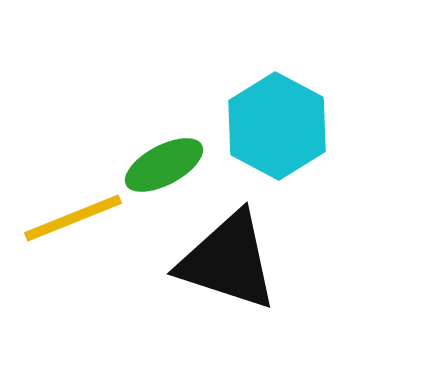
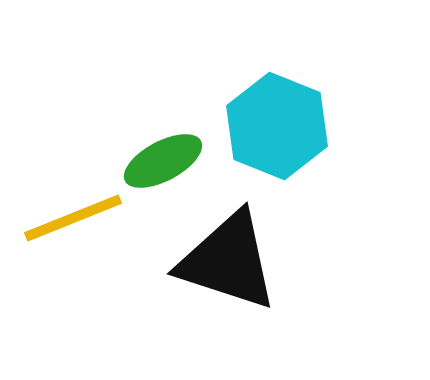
cyan hexagon: rotated 6 degrees counterclockwise
green ellipse: moved 1 px left, 4 px up
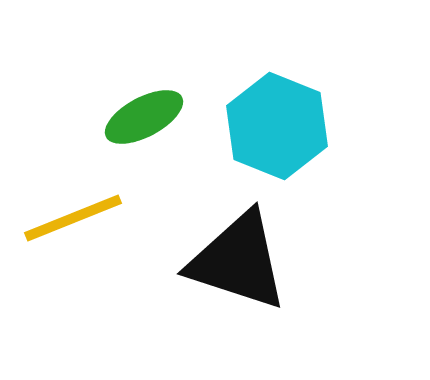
green ellipse: moved 19 px left, 44 px up
black triangle: moved 10 px right
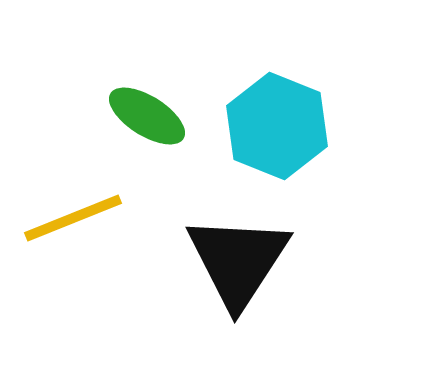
green ellipse: moved 3 px right, 1 px up; rotated 60 degrees clockwise
black triangle: rotated 45 degrees clockwise
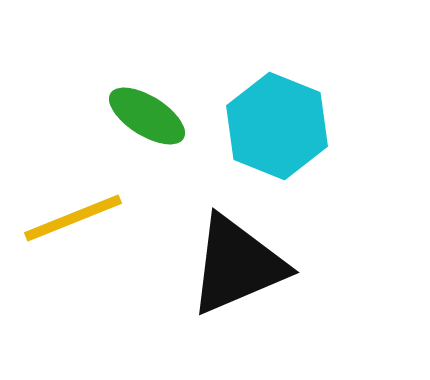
black triangle: moved 1 px left, 4 px down; rotated 34 degrees clockwise
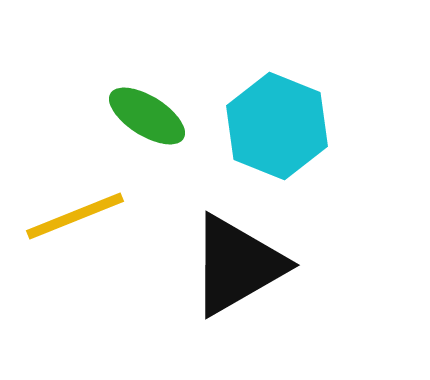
yellow line: moved 2 px right, 2 px up
black triangle: rotated 7 degrees counterclockwise
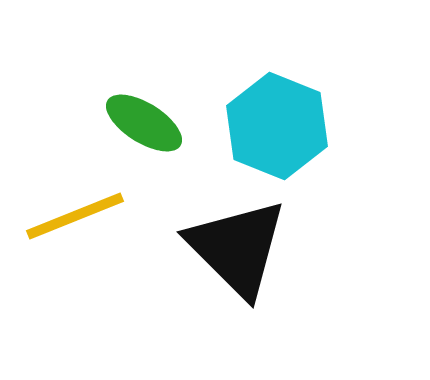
green ellipse: moved 3 px left, 7 px down
black triangle: moved 17 px up; rotated 45 degrees counterclockwise
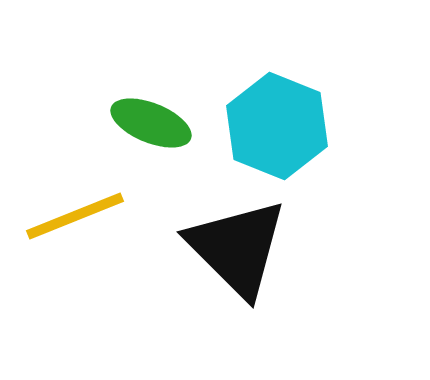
green ellipse: moved 7 px right; rotated 10 degrees counterclockwise
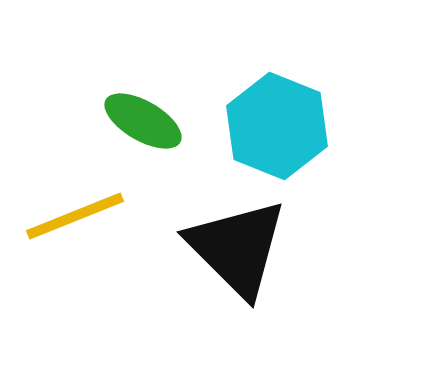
green ellipse: moved 8 px left, 2 px up; rotated 8 degrees clockwise
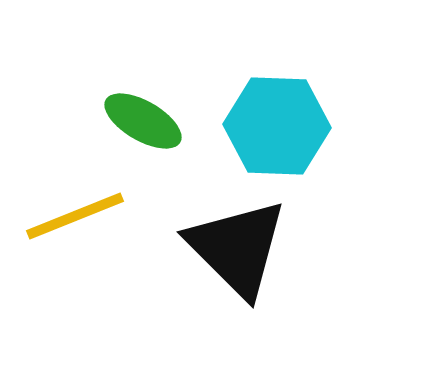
cyan hexagon: rotated 20 degrees counterclockwise
